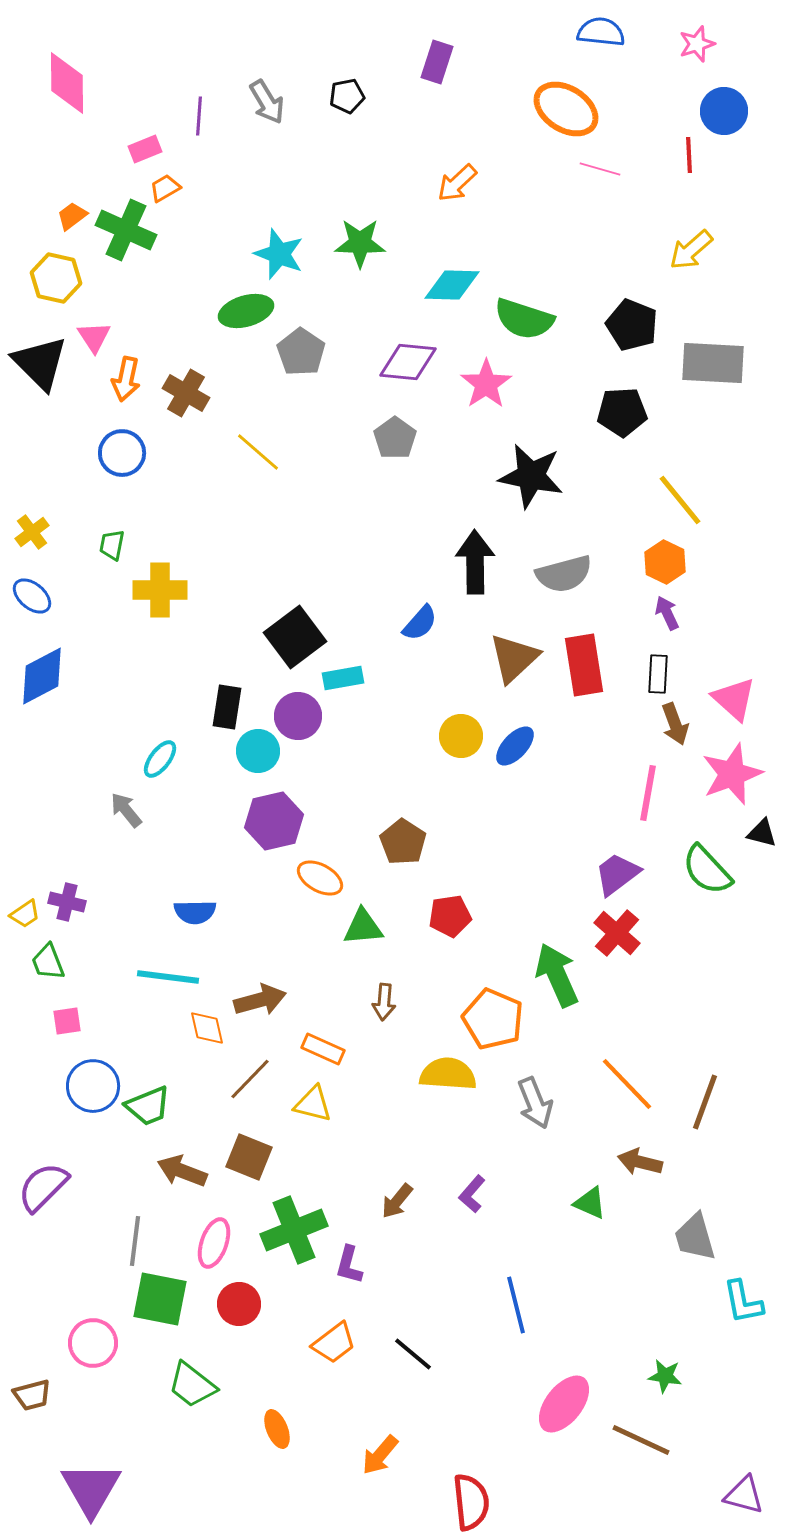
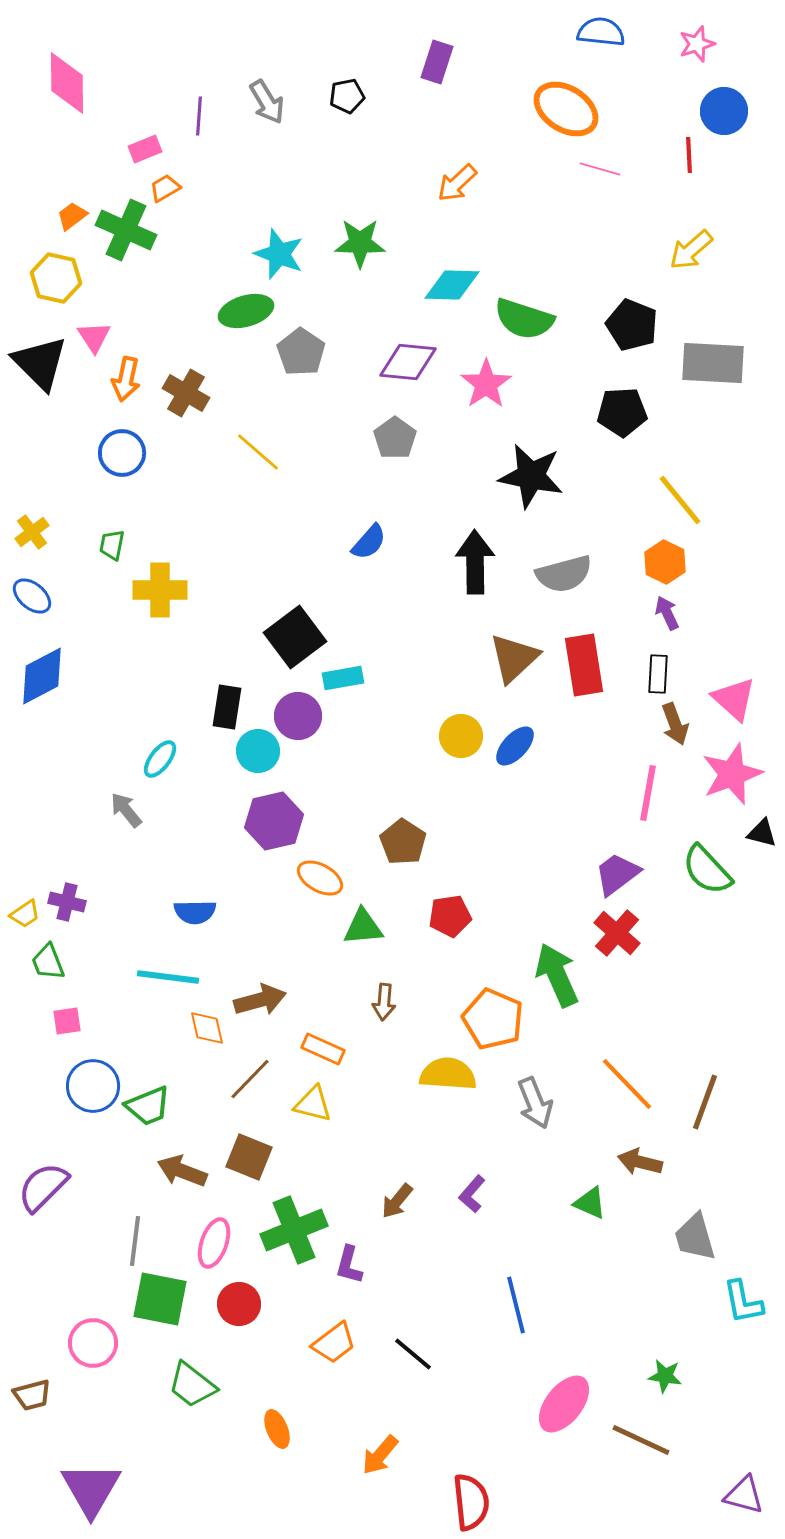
blue semicircle at (420, 623): moved 51 px left, 81 px up
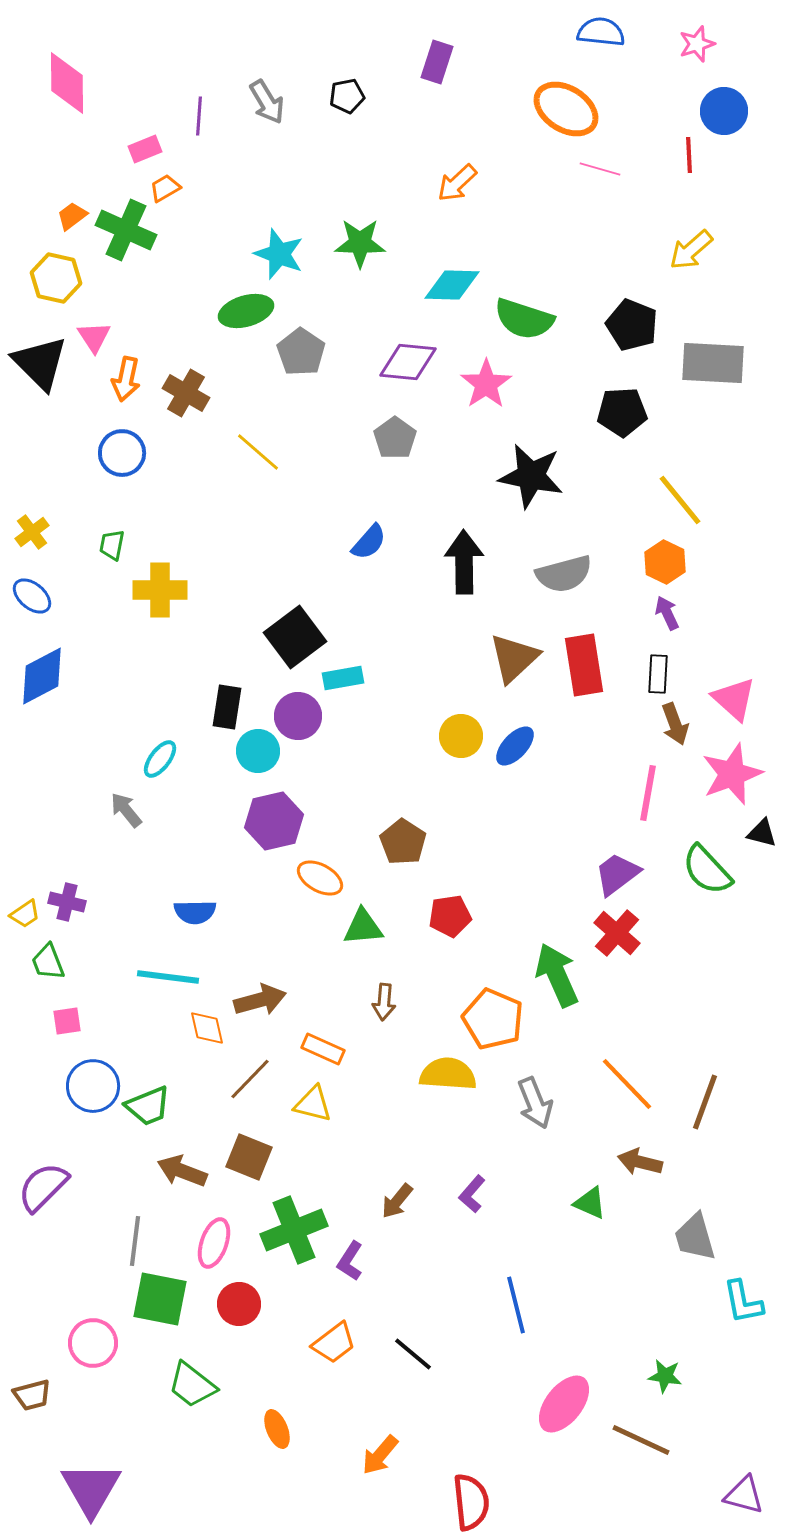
black arrow at (475, 562): moved 11 px left
purple L-shape at (349, 1265): moved 1 px right, 4 px up; rotated 18 degrees clockwise
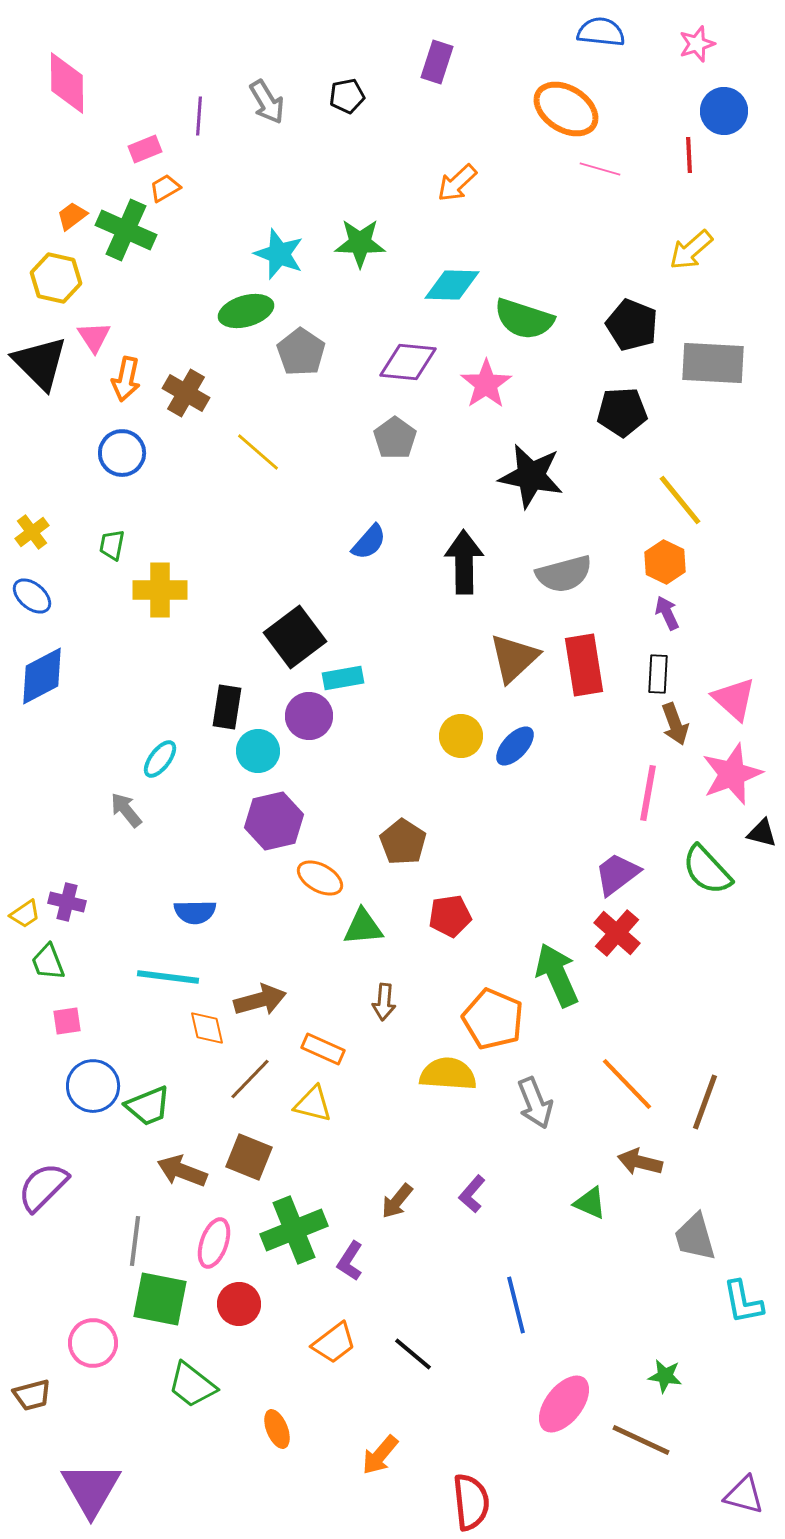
purple circle at (298, 716): moved 11 px right
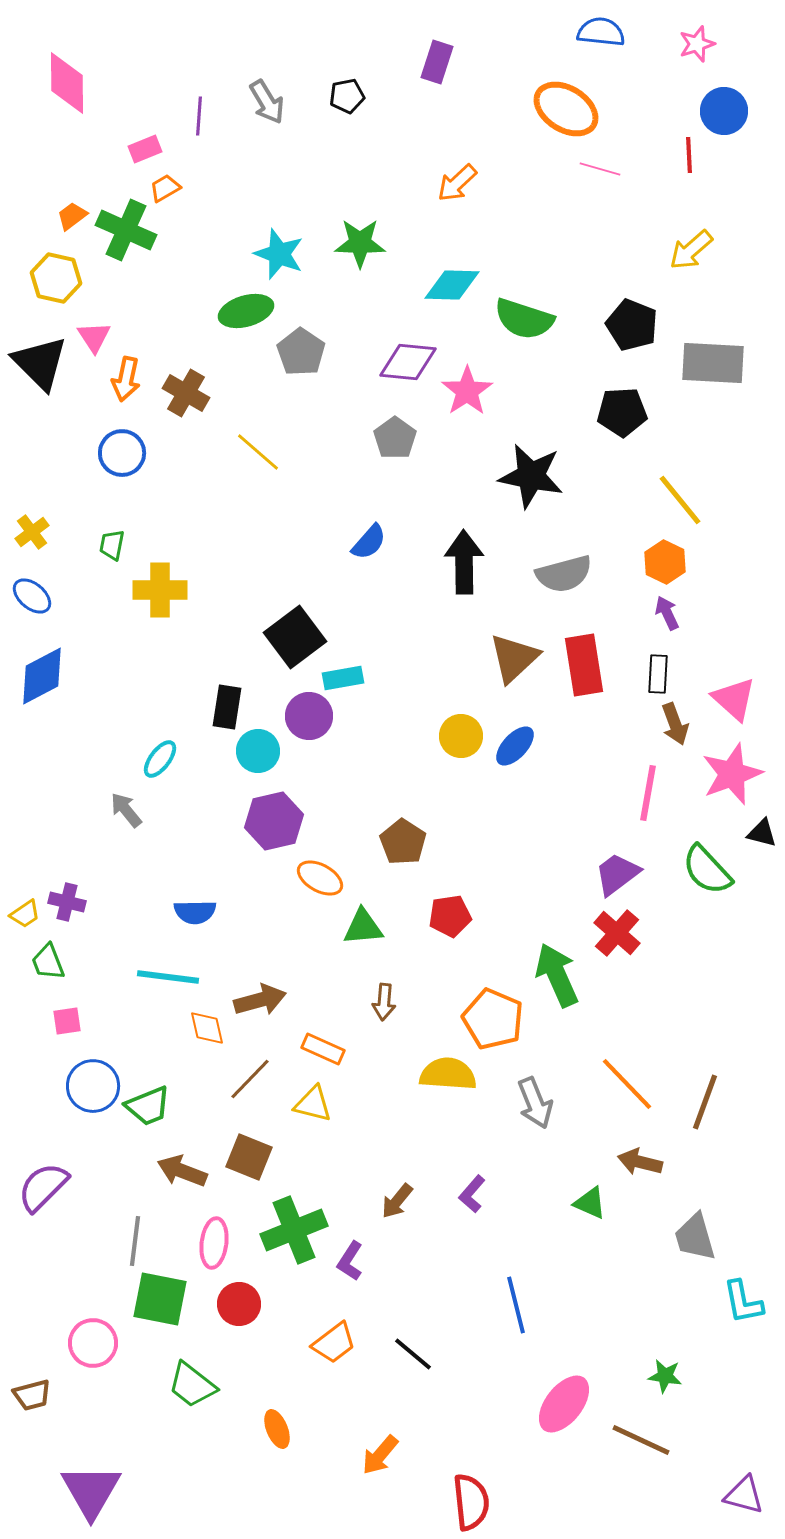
pink star at (486, 384): moved 19 px left, 7 px down
pink ellipse at (214, 1243): rotated 12 degrees counterclockwise
purple triangle at (91, 1489): moved 2 px down
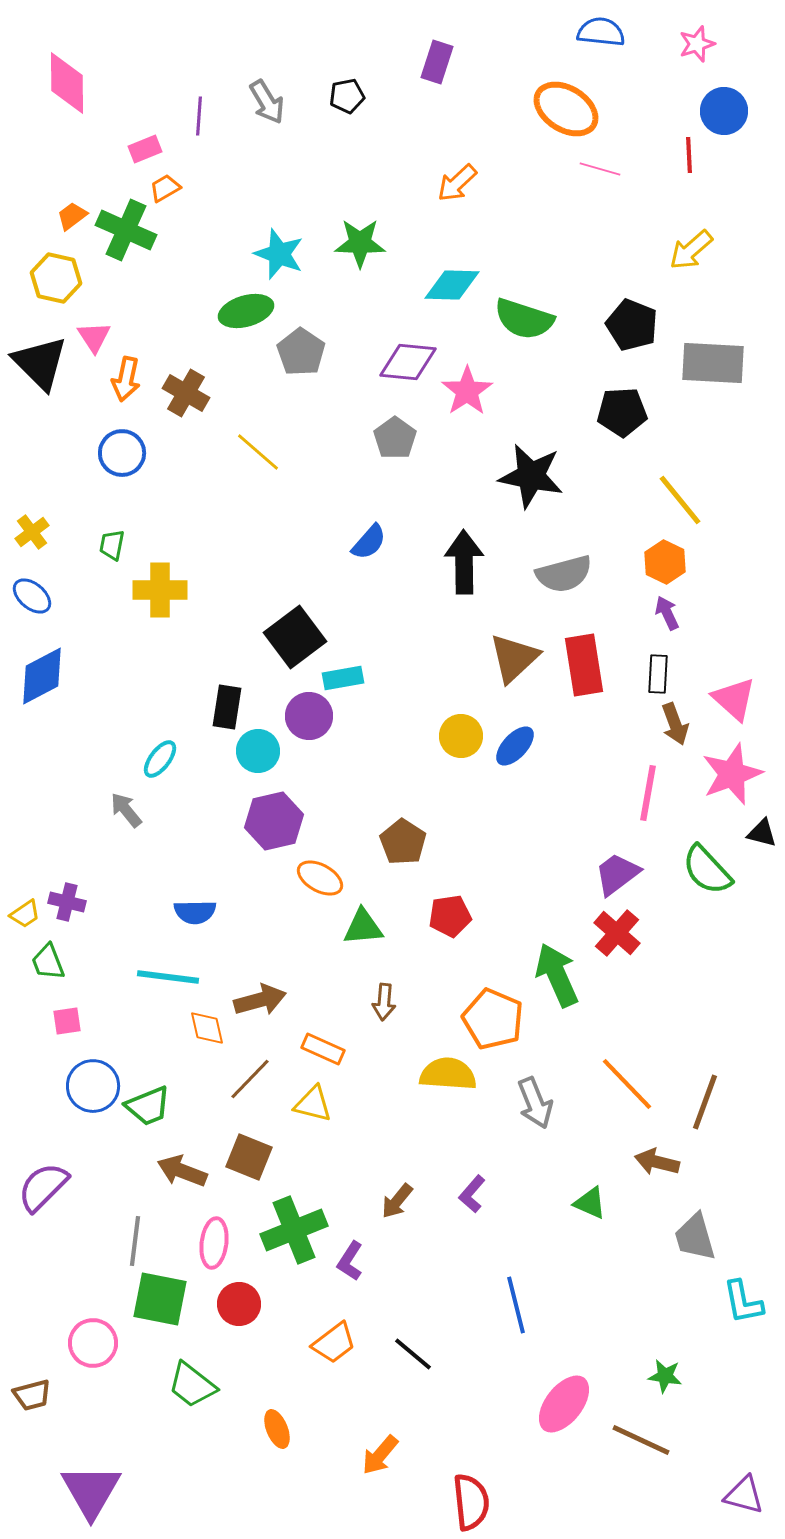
brown arrow at (640, 1162): moved 17 px right
